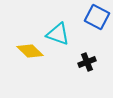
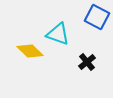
black cross: rotated 18 degrees counterclockwise
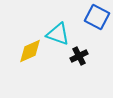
yellow diamond: rotated 68 degrees counterclockwise
black cross: moved 8 px left, 6 px up; rotated 12 degrees clockwise
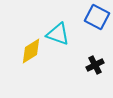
yellow diamond: moved 1 px right; rotated 8 degrees counterclockwise
black cross: moved 16 px right, 9 px down
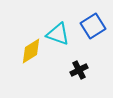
blue square: moved 4 px left, 9 px down; rotated 30 degrees clockwise
black cross: moved 16 px left, 5 px down
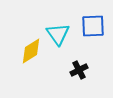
blue square: rotated 30 degrees clockwise
cyan triangle: rotated 35 degrees clockwise
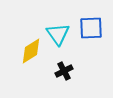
blue square: moved 2 px left, 2 px down
black cross: moved 15 px left, 1 px down
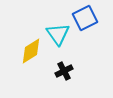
blue square: moved 6 px left, 10 px up; rotated 25 degrees counterclockwise
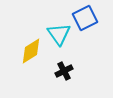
cyan triangle: moved 1 px right
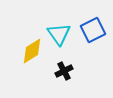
blue square: moved 8 px right, 12 px down
yellow diamond: moved 1 px right
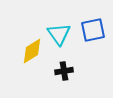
blue square: rotated 15 degrees clockwise
black cross: rotated 18 degrees clockwise
